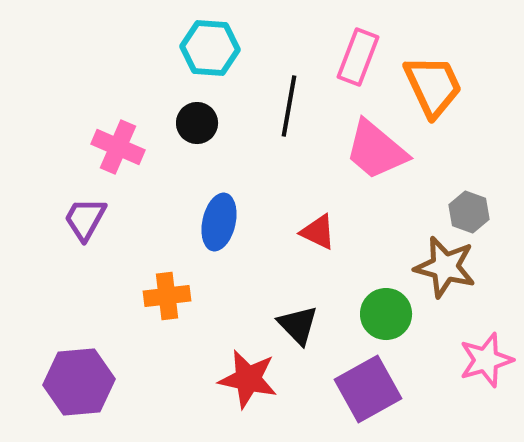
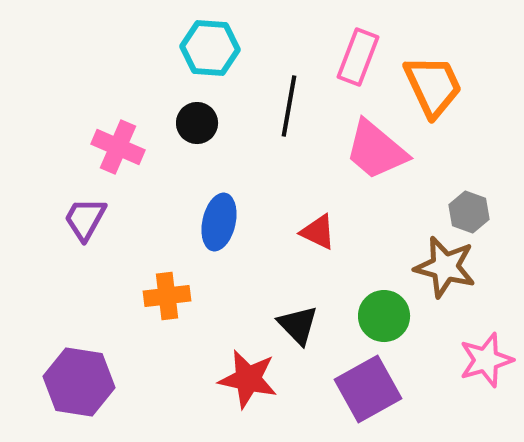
green circle: moved 2 px left, 2 px down
purple hexagon: rotated 14 degrees clockwise
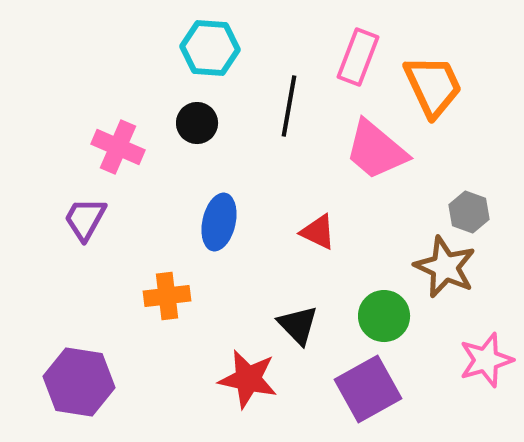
brown star: rotated 10 degrees clockwise
